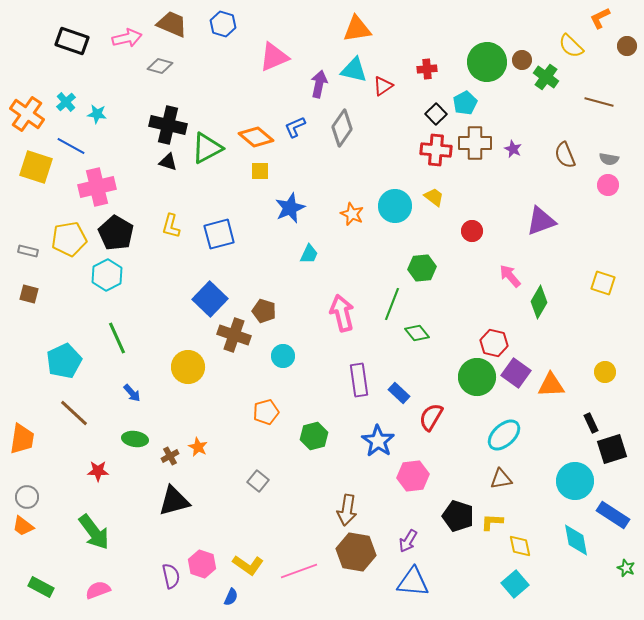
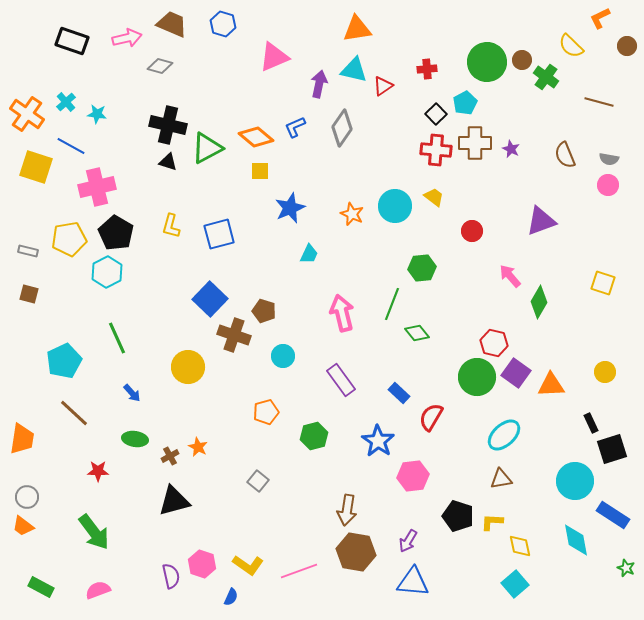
purple star at (513, 149): moved 2 px left
cyan hexagon at (107, 275): moved 3 px up
purple rectangle at (359, 380): moved 18 px left; rotated 28 degrees counterclockwise
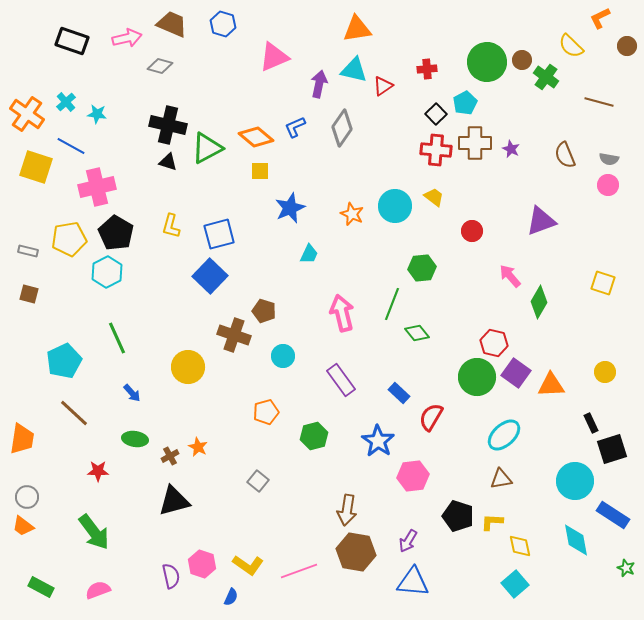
blue square at (210, 299): moved 23 px up
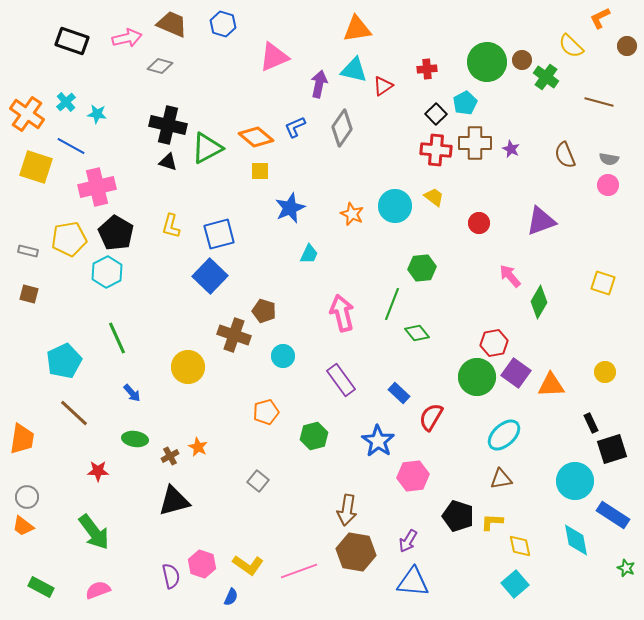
red circle at (472, 231): moved 7 px right, 8 px up
red hexagon at (494, 343): rotated 24 degrees counterclockwise
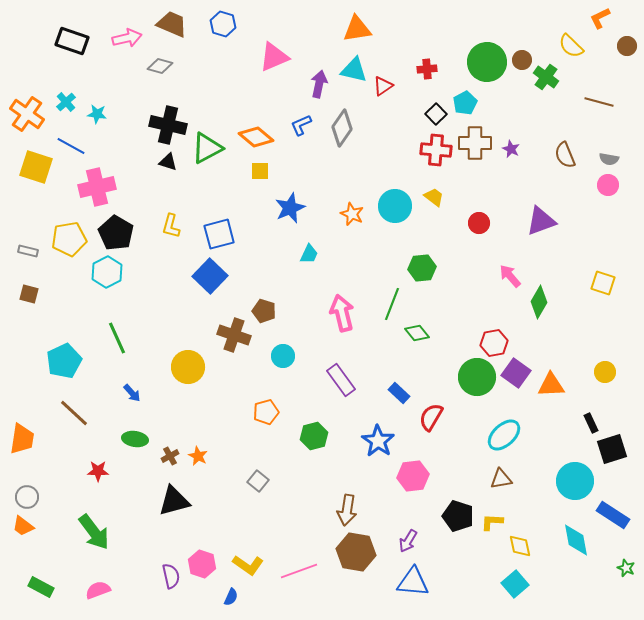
blue L-shape at (295, 127): moved 6 px right, 2 px up
orange star at (198, 447): moved 9 px down
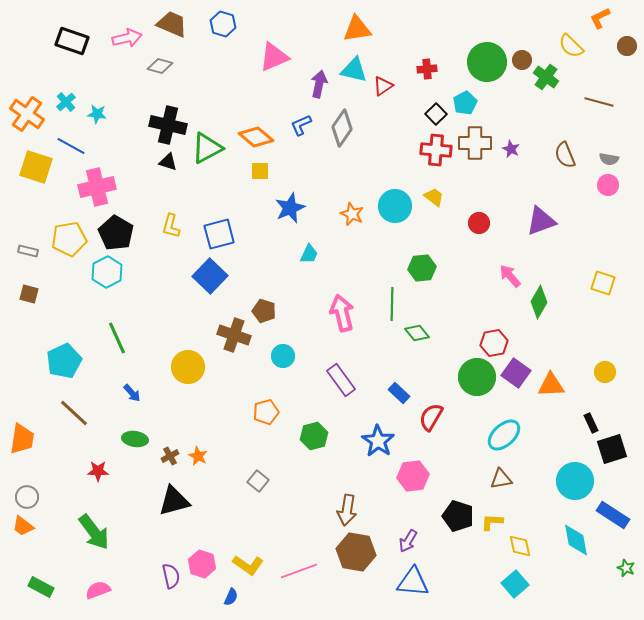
green line at (392, 304): rotated 20 degrees counterclockwise
